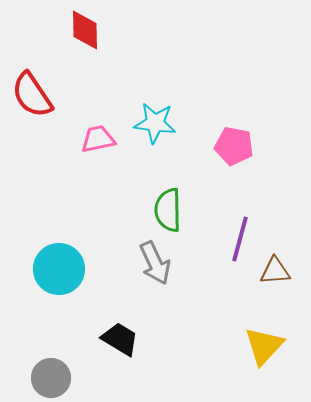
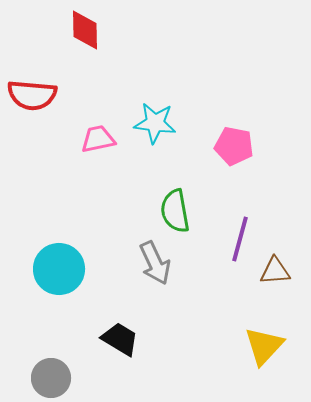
red semicircle: rotated 51 degrees counterclockwise
green semicircle: moved 7 px right, 1 px down; rotated 9 degrees counterclockwise
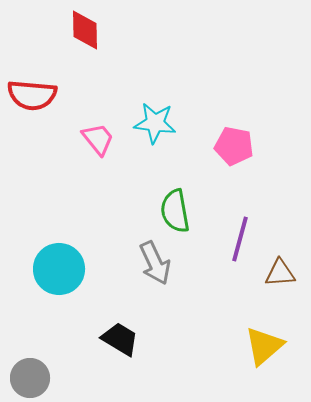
pink trapezoid: rotated 63 degrees clockwise
brown triangle: moved 5 px right, 2 px down
yellow triangle: rotated 6 degrees clockwise
gray circle: moved 21 px left
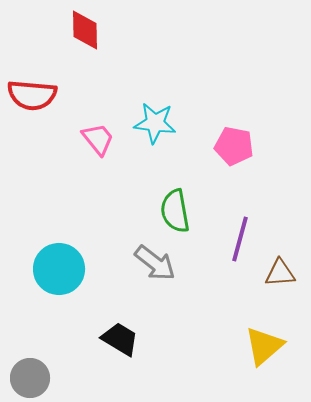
gray arrow: rotated 27 degrees counterclockwise
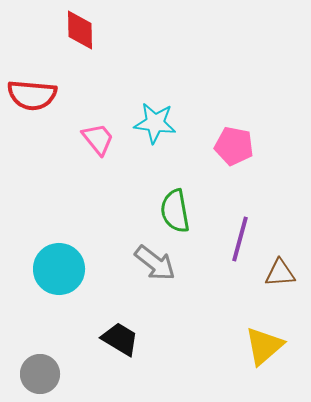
red diamond: moved 5 px left
gray circle: moved 10 px right, 4 px up
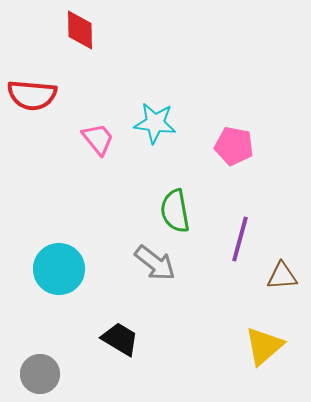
brown triangle: moved 2 px right, 3 px down
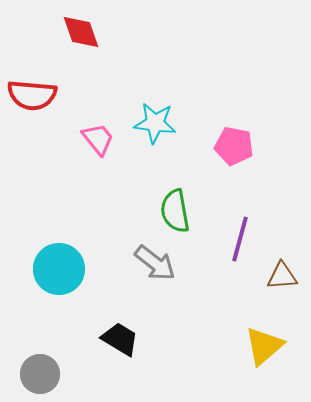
red diamond: moved 1 px right, 2 px down; rotated 18 degrees counterclockwise
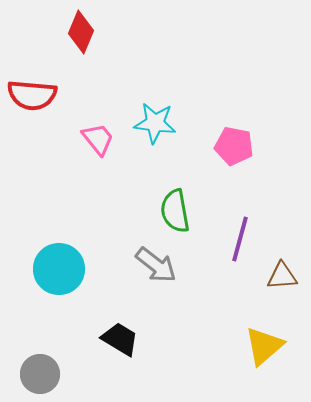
red diamond: rotated 42 degrees clockwise
gray arrow: moved 1 px right, 2 px down
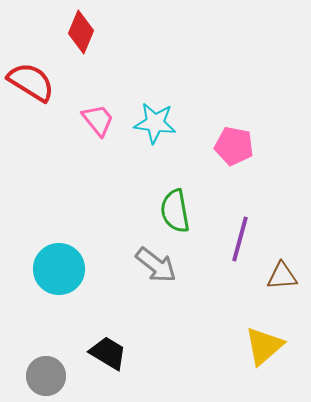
red semicircle: moved 1 px left, 13 px up; rotated 153 degrees counterclockwise
pink trapezoid: moved 19 px up
black trapezoid: moved 12 px left, 14 px down
gray circle: moved 6 px right, 2 px down
